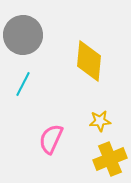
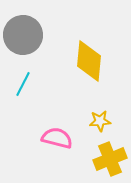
pink semicircle: moved 6 px right, 1 px up; rotated 80 degrees clockwise
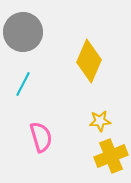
gray circle: moved 3 px up
yellow diamond: rotated 18 degrees clockwise
pink semicircle: moved 16 px left, 1 px up; rotated 60 degrees clockwise
yellow cross: moved 1 px right, 3 px up
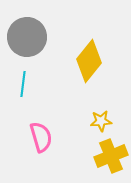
gray circle: moved 4 px right, 5 px down
yellow diamond: rotated 15 degrees clockwise
cyan line: rotated 20 degrees counterclockwise
yellow star: moved 1 px right
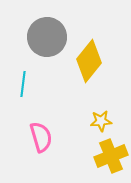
gray circle: moved 20 px right
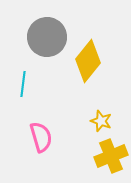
yellow diamond: moved 1 px left
yellow star: rotated 25 degrees clockwise
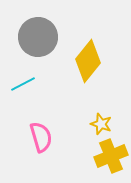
gray circle: moved 9 px left
cyan line: rotated 55 degrees clockwise
yellow star: moved 3 px down
